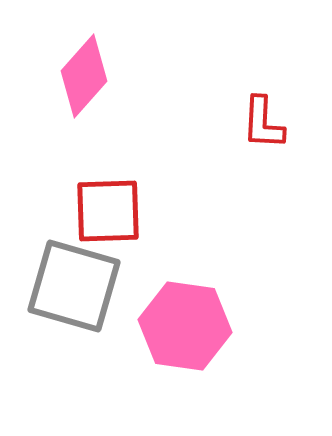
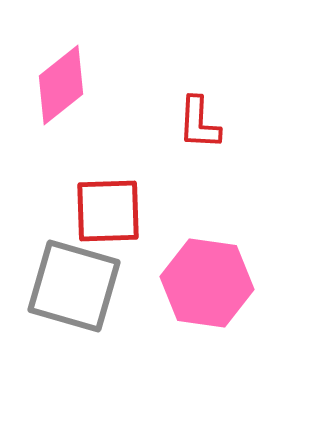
pink diamond: moved 23 px left, 9 px down; rotated 10 degrees clockwise
red L-shape: moved 64 px left
pink hexagon: moved 22 px right, 43 px up
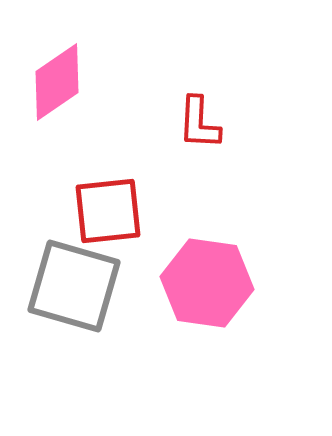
pink diamond: moved 4 px left, 3 px up; rotated 4 degrees clockwise
red square: rotated 4 degrees counterclockwise
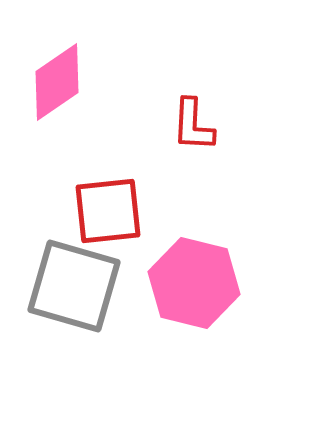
red L-shape: moved 6 px left, 2 px down
pink hexagon: moved 13 px left; rotated 6 degrees clockwise
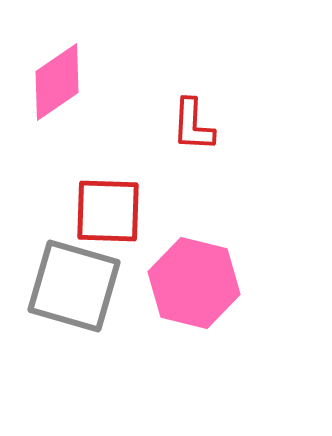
red square: rotated 8 degrees clockwise
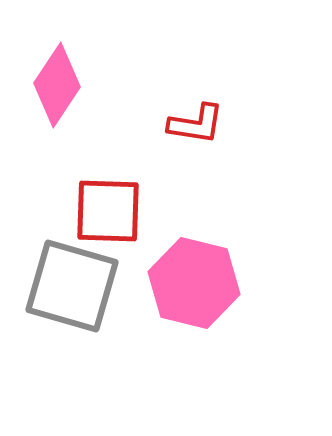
pink diamond: moved 3 px down; rotated 22 degrees counterclockwise
red L-shape: moved 3 px right, 1 px up; rotated 84 degrees counterclockwise
gray square: moved 2 px left
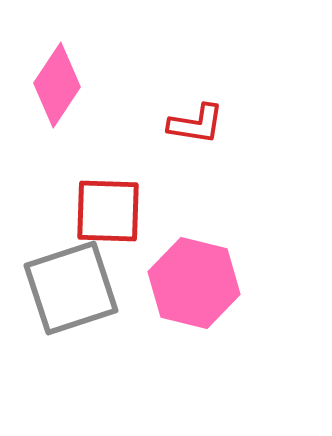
gray square: moved 1 px left, 2 px down; rotated 34 degrees counterclockwise
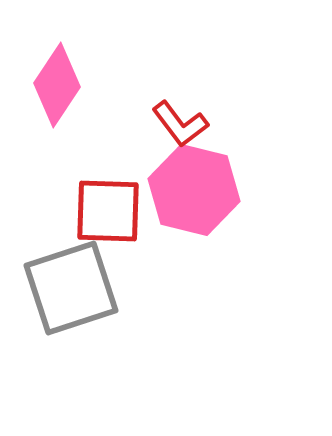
red L-shape: moved 16 px left; rotated 44 degrees clockwise
pink hexagon: moved 93 px up
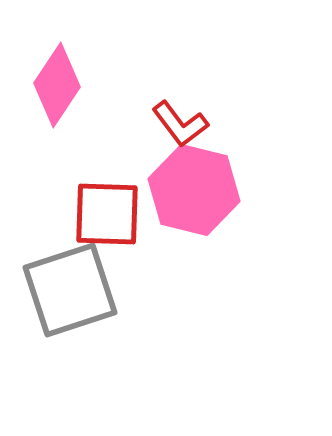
red square: moved 1 px left, 3 px down
gray square: moved 1 px left, 2 px down
